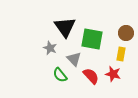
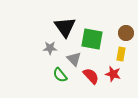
gray star: rotated 24 degrees counterclockwise
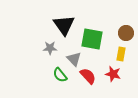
black triangle: moved 1 px left, 2 px up
red semicircle: moved 3 px left
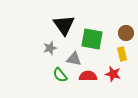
gray star: rotated 16 degrees counterclockwise
yellow rectangle: moved 1 px right; rotated 24 degrees counterclockwise
gray triangle: rotated 35 degrees counterclockwise
red semicircle: rotated 48 degrees counterclockwise
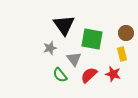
gray triangle: rotated 42 degrees clockwise
red semicircle: moved 1 px right, 1 px up; rotated 42 degrees counterclockwise
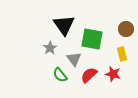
brown circle: moved 4 px up
gray star: rotated 16 degrees counterclockwise
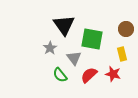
gray triangle: moved 1 px up
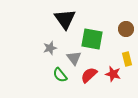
black triangle: moved 1 px right, 6 px up
gray star: rotated 16 degrees clockwise
yellow rectangle: moved 5 px right, 5 px down
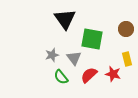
gray star: moved 2 px right, 7 px down
green semicircle: moved 1 px right, 2 px down
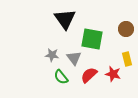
gray star: rotated 24 degrees clockwise
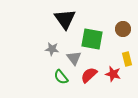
brown circle: moved 3 px left
gray star: moved 6 px up
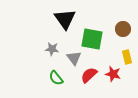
yellow rectangle: moved 2 px up
green semicircle: moved 5 px left, 1 px down
